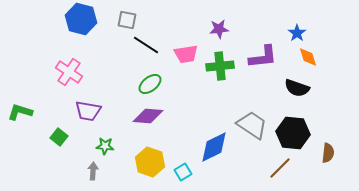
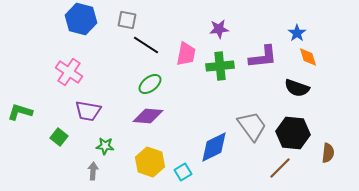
pink trapezoid: rotated 70 degrees counterclockwise
gray trapezoid: moved 1 px down; rotated 20 degrees clockwise
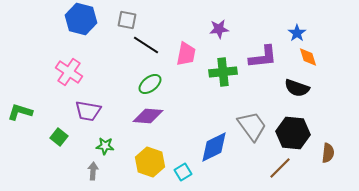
green cross: moved 3 px right, 6 px down
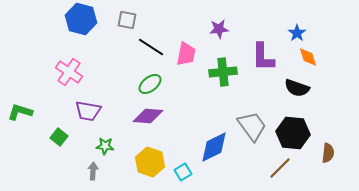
black line: moved 5 px right, 2 px down
purple L-shape: rotated 96 degrees clockwise
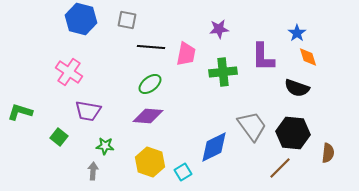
black line: rotated 28 degrees counterclockwise
